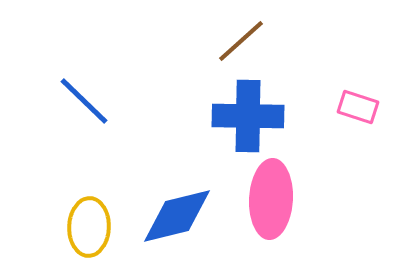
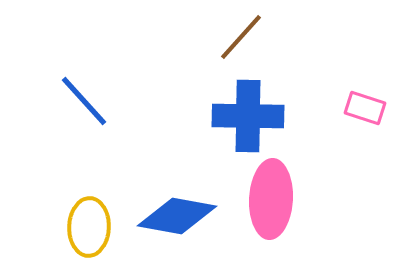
brown line: moved 4 px up; rotated 6 degrees counterclockwise
blue line: rotated 4 degrees clockwise
pink rectangle: moved 7 px right, 1 px down
blue diamond: rotated 24 degrees clockwise
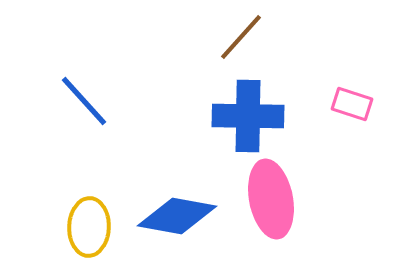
pink rectangle: moved 13 px left, 4 px up
pink ellipse: rotated 14 degrees counterclockwise
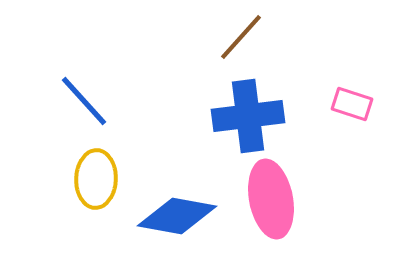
blue cross: rotated 8 degrees counterclockwise
yellow ellipse: moved 7 px right, 48 px up
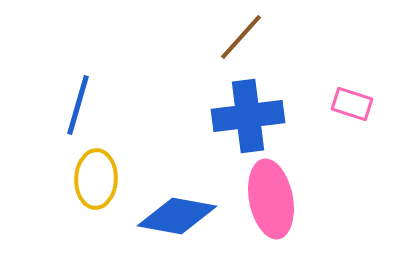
blue line: moved 6 px left, 4 px down; rotated 58 degrees clockwise
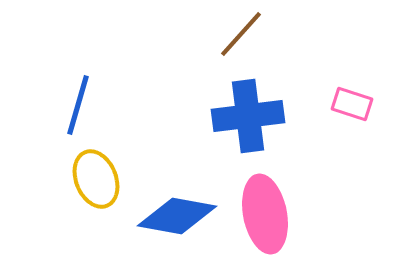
brown line: moved 3 px up
yellow ellipse: rotated 24 degrees counterclockwise
pink ellipse: moved 6 px left, 15 px down
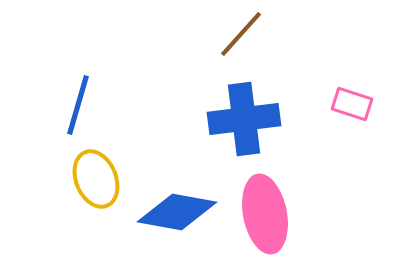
blue cross: moved 4 px left, 3 px down
blue diamond: moved 4 px up
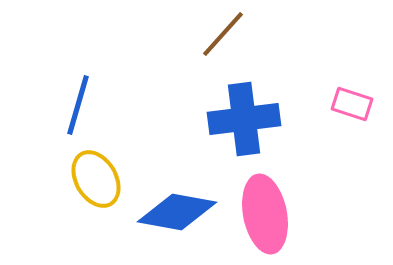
brown line: moved 18 px left
yellow ellipse: rotated 8 degrees counterclockwise
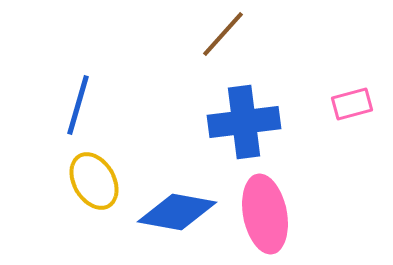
pink rectangle: rotated 33 degrees counterclockwise
blue cross: moved 3 px down
yellow ellipse: moved 2 px left, 2 px down
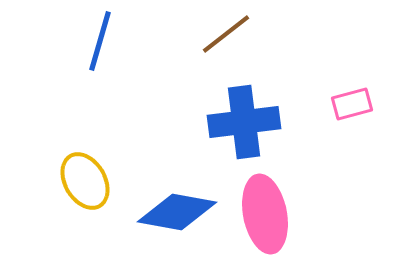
brown line: moved 3 px right; rotated 10 degrees clockwise
blue line: moved 22 px right, 64 px up
yellow ellipse: moved 9 px left
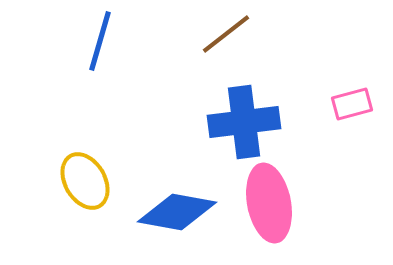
pink ellipse: moved 4 px right, 11 px up
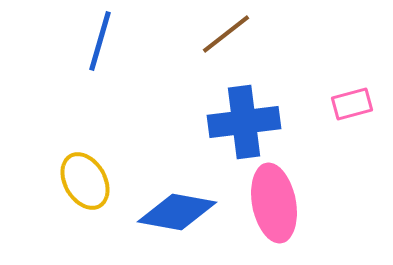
pink ellipse: moved 5 px right
